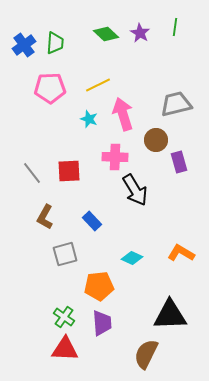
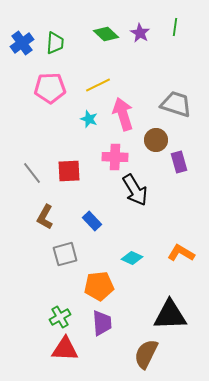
blue cross: moved 2 px left, 2 px up
gray trapezoid: rotated 32 degrees clockwise
green cross: moved 4 px left; rotated 25 degrees clockwise
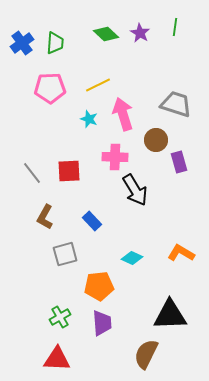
red triangle: moved 8 px left, 10 px down
